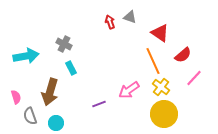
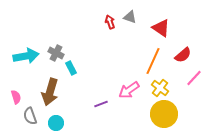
red triangle: moved 1 px right, 5 px up
gray cross: moved 8 px left, 9 px down
orange line: rotated 48 degrees clockwise
yellow cross: moved 1 px left, 1 px down
purple line: moved 2 px right
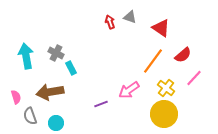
cyan arrow: rotated 90 degrees counterclockwise
orange line: rotated 12 degrees clockwise
yellow cross: moved 6 px right
brown arrow: rotated 64 degrees clockwise
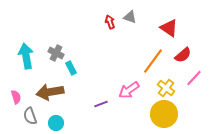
red triangle: moved 8 px right
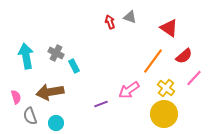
red semicircle: moved 1 px right, 1 px down
cyan rectangle: moved 3 px right, 2 px up
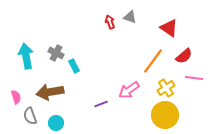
pink line: rotated 54 degrees clockwise
yellow cross: rotated 18 degrees clockwise
yellow circle: moved 1 px right, 1 px down
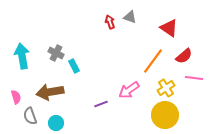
cyan arrow: moved 4 px left
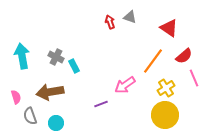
gray cross: moved 4 px down
pink line: rotated 60 degrees clockwise
pink arrow: moved 4 px left, 5 px up
